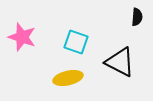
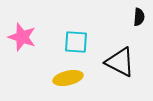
black semicircle: moved 2 px right
cyan square: rotated 15 degrees counterclockwise
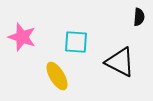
yellow ellipse: moved 11 px left, 2 px up; rotated 72 degrees clockwise
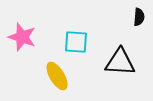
black triangle: rotated 24 degrees counterclockwise
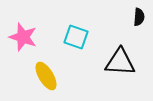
pink star: moved 1 px right
cyan square: moved 5 px up; rotated 15 degrees clockwise
yellow ellipse: moved 11 px left
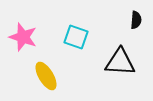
black semicircle: moved 3 px left, 3 px down
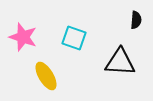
cyan square: moved 2 px left, 1 px down
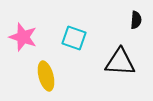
yellow ellipse: rotated 16 degrees clockwise
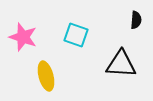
cyan square: moved 2 px right, 3 px up
black triangle: moved 1 px right, 2 px down
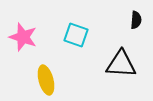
yellow ellipse: moved 4 px down
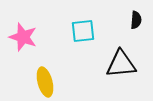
cyan square: moved 7 px right, 4 px up; rotated 25 degrees counterclockwise
black triangle: rotated 8 degrees counterclockwise
yellow ellipse: moved 1 px left, 2 px down
